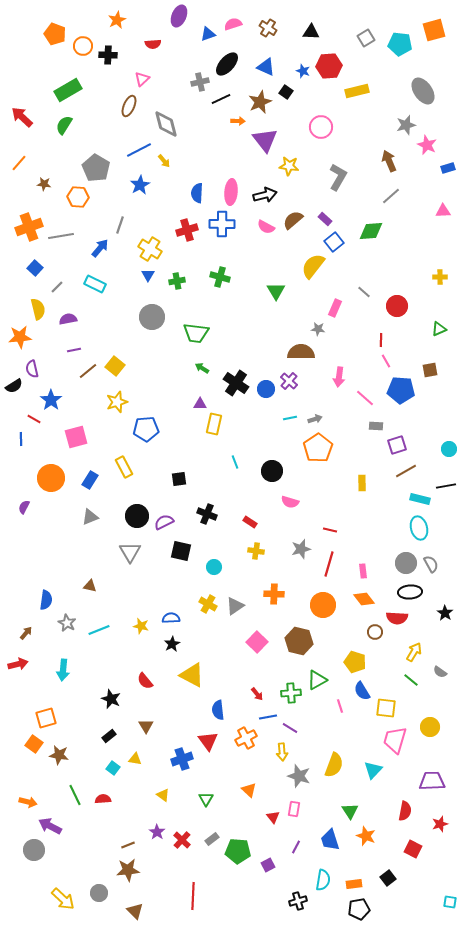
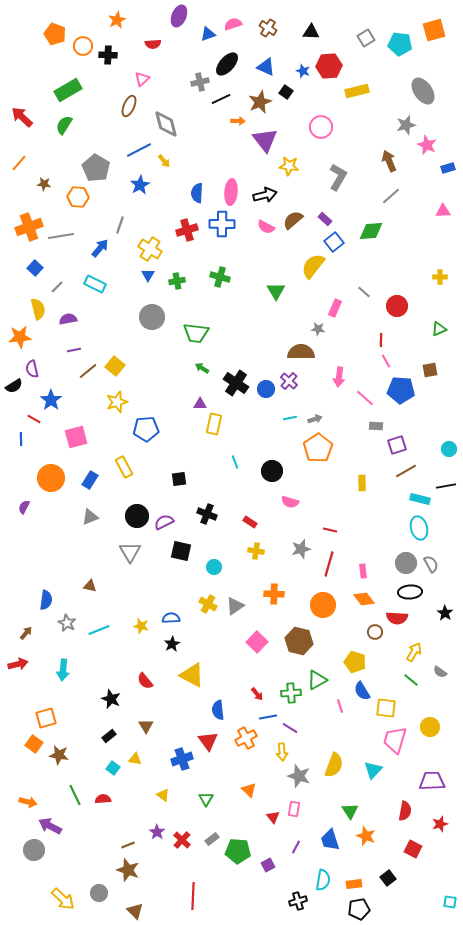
brown star at (128, 870): rotated 25 degrees clockwise
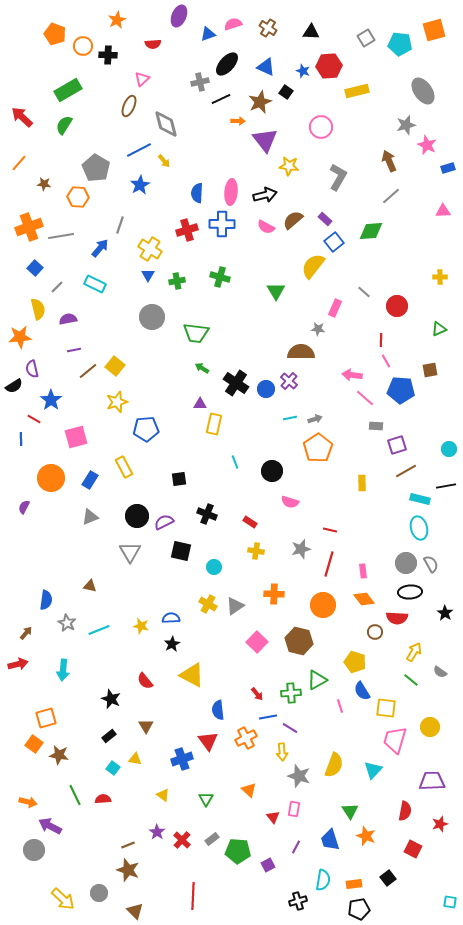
pink arrow at (339, 377): moved 13 px right, 2 px up; rotated 90 degrees clockwise
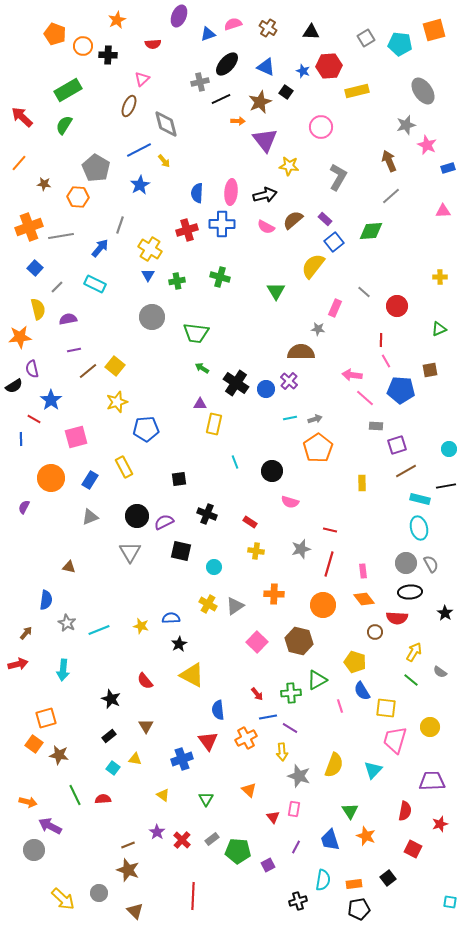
brown triangle at (90, 586): moved 21 px left, 19 px up
black star at (172, 644): moved 7 px right
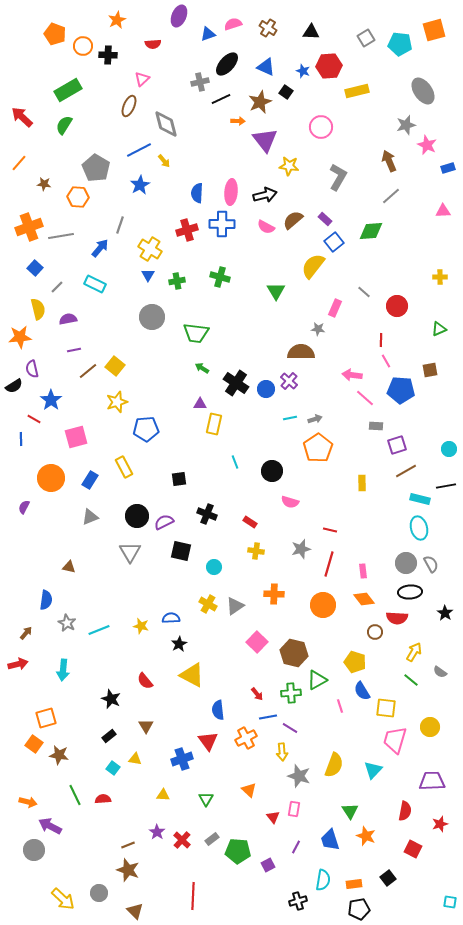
brown hexagon at (299, 641): moved 5 px left, 12 px down
yellow triangle at (163, 795): rotated 32 degrees counterclockwise
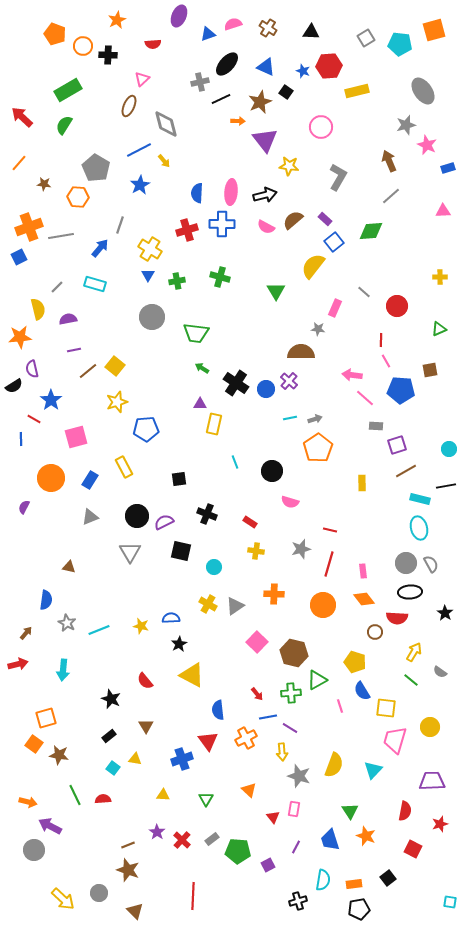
blue square at (35, 268): moved 16 px left, 11 px up; rotated 21 degrees clockwise
cyan rectangle at (95, 284): rotated 10 degrees counterclockwise
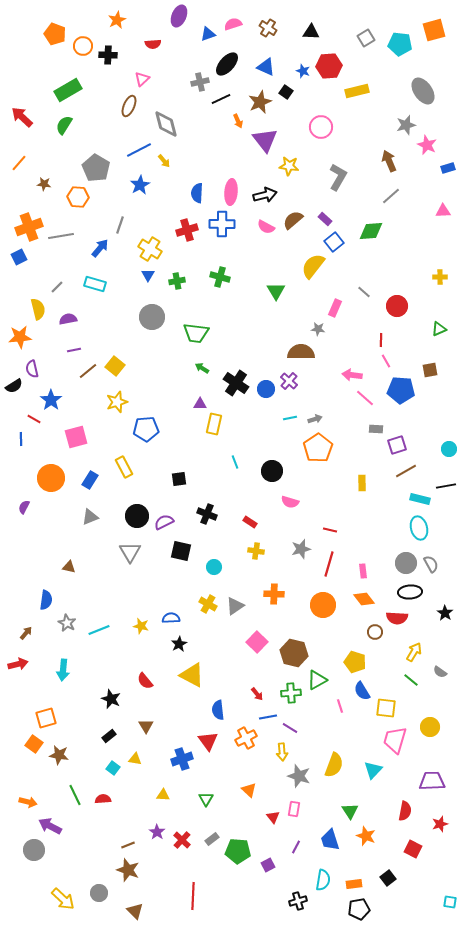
orange arrow at (238, 121): rotated 64 degrees clockwise
gray rectangle at (376, 426): moved 3 px down
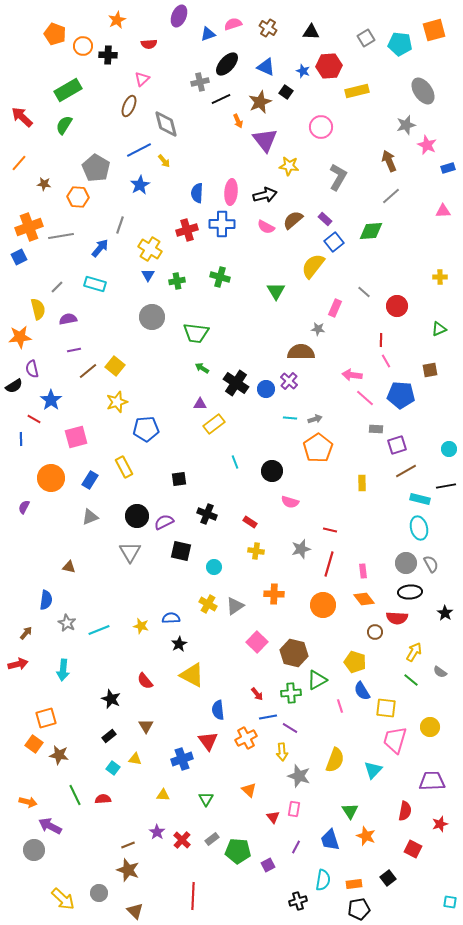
red semicircle at (153, 44): moved 4 px left
blue pentagon at (401, 390): moved 5 px down
cyan line at (290, 418): rotated 16 degrees clockwise
yellow rectangle at (214, 424): rotated 40 degrees clockwise
yellow semicircle at (334, 765): moved 1 px right, 5 px up
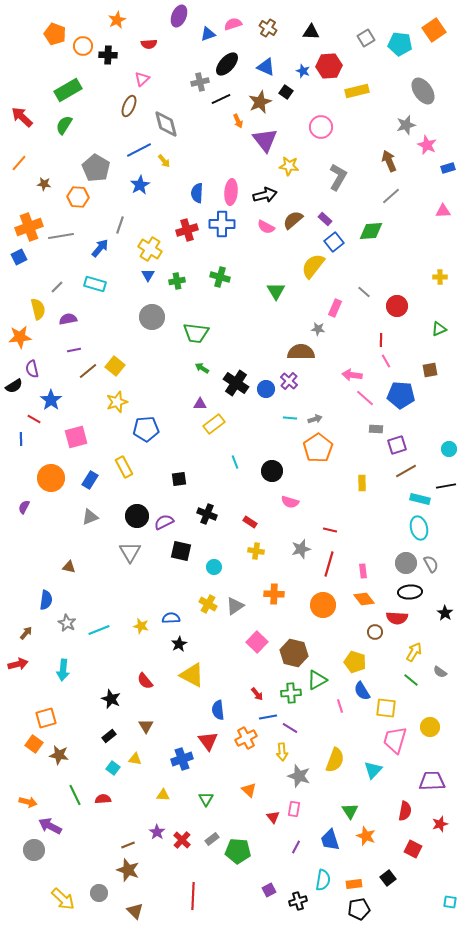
orange square at (434, 30): rotated 20 degrees counterclockwise
purple square at (268, 865): moved 1 px right, 25 px down
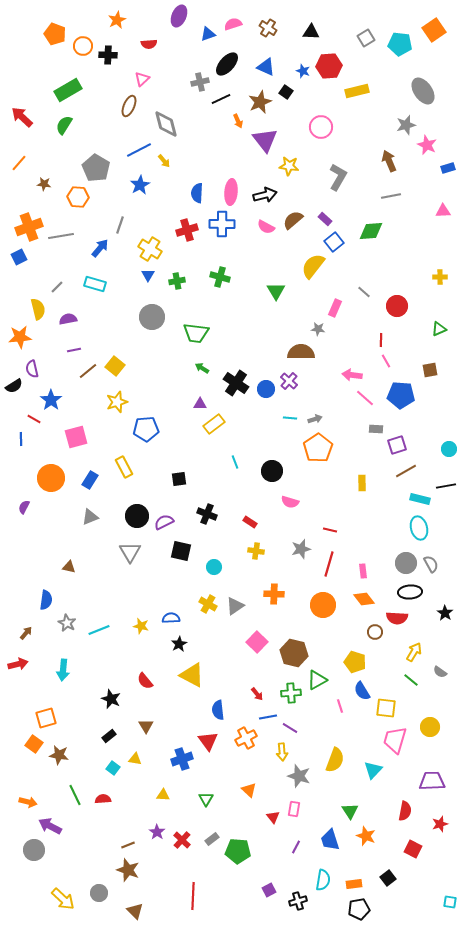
gray line at (391, 196): rotated 30 degrees clockwise
